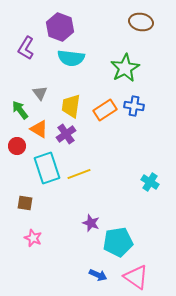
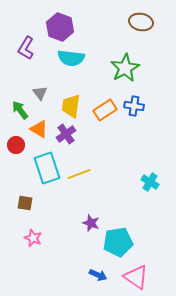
red circle: moved 1 px left, 1 px up
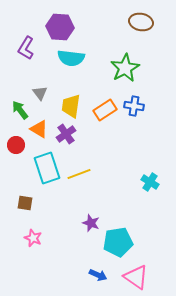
purple hexagon: rotated 16 degrees counterclockwise
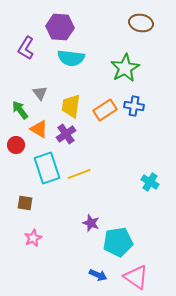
brown ellipse: moved 1 px down
pink star: rotated 24 degrees clockwise
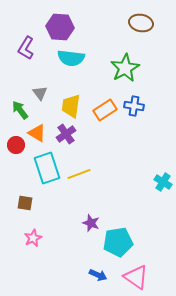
orange triangle: moved 2 px left, 4 px down
cyan cross: moved 13 px right
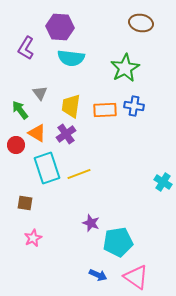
orange rectangle: rotated 30 degrees clockwise
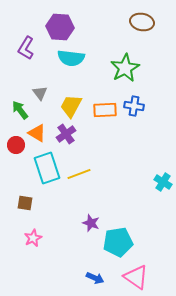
brown ellipse: moved 1 px right, 1 px up
yellow trapezoid: rotated 20 degrees clockwise
blue arrow: moved 3 px left, 3 px down
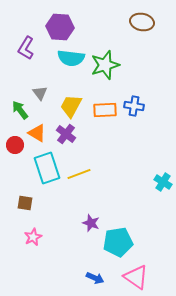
green star: moved 20 px left, 3 px up; rotated 12 degrees clockwise
purple cross: rotated 18 degrees counterclockwise
red circle: moved 1 px left
pink star: moved 1 px up
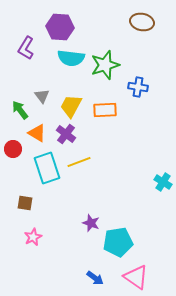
gray triangle: moved 2 px right, 3 px down
blue cross: moved 4 px right, 19 px up
red circle: moved 2 px left, 4 px down
yellow line: moved 12 px up
blue arrow: rotated 12 degrees clockwise
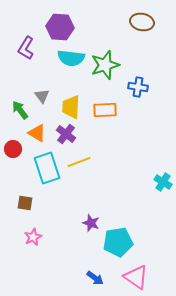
yellow trapezoid: moved 1 px down; rotated 25 degrees counterclockwise
